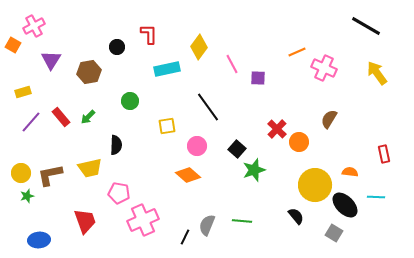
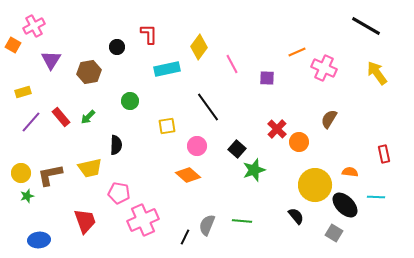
purple square at (258, 78): moved 9 px right
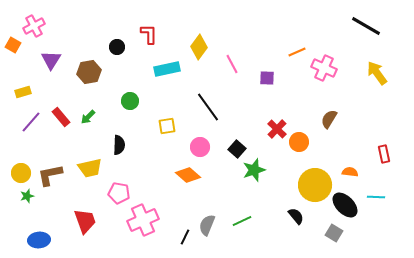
black semicircle at (116, 145): moved 3 px right
pink circle at (197, 146): moved 3 px right, 1 px down
green line at (242, 221): rotated 30 degrees counterclockwise
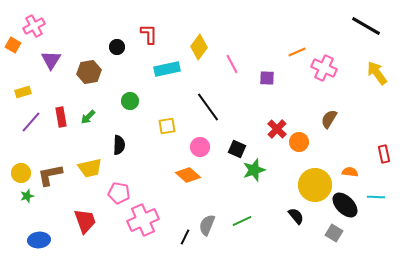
red rectangle at (61, 117): rotated 30 degrees clockwise
black square at (237, 149): rotated 18 degrees counterclockwise
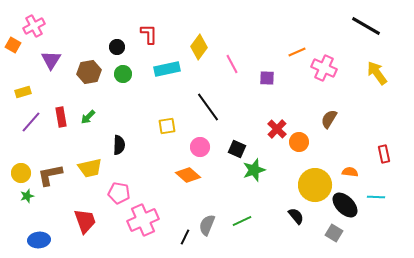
green circle at (130, 101): moved 7 px left, 27 px up
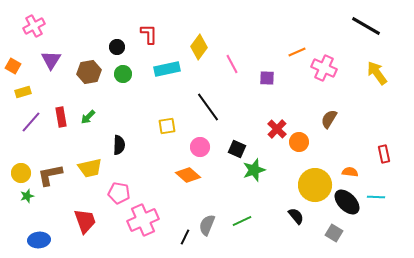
orange square at (13, 45): moved 21 px down
black ellipse at (345, 205): moved 2 px right, 3 px up
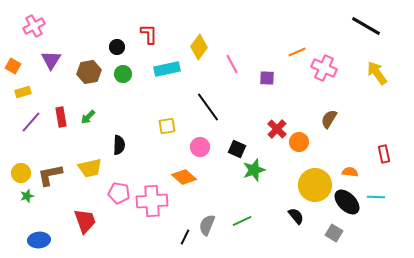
orange diamond at (188, 175): moved 4 px left, 2 px down
pink cross at (143, 220): moved 9 px right, 19 px up; rotated 20 degrees clockwise
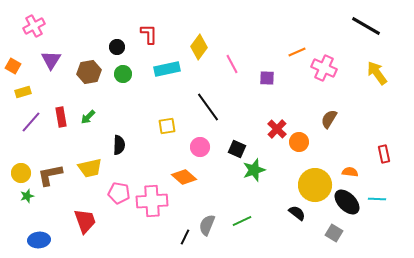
cyan line at (376, 197): moved 1 px right, 2 px down
black semicircle at (296, 216): moved 1 px right, 3 px up; rotated 12 degrees counterclockwise
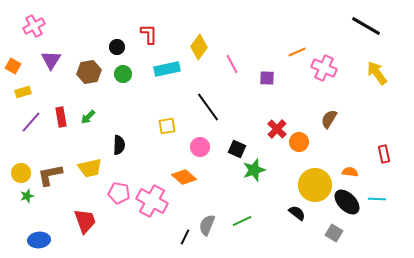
pink cross at (152, 201): rotated 32 degrees clockwise
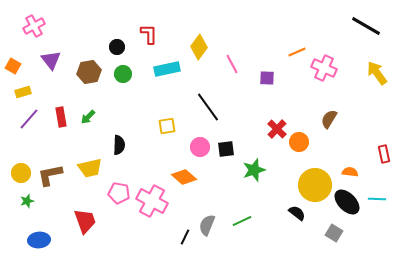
purple triangle at (51, 60): rotated 10 degrees counterclockwise
purple line at (31, 122): moved 2 px left, 3 px up
black square at (237, 149): moved 11 px left; rotated 30 degrees counterclockwise
green star at (27, 196): moved 5 px down
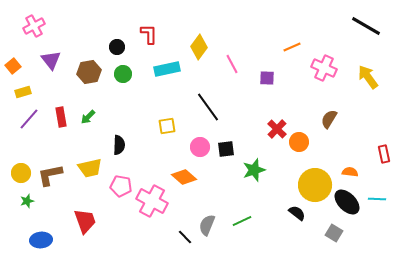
orange line at (297, 52): moved 5 px left, 5 px up
orange square at (13, 66): rotated 21 degrees clockwise
yellow arrow at (377, 73): moved 9 px left, 4 px down
pink pentagon at (119, 193): moved 2 px right, 7 px up
black line at (185, 237): rotated 70 degrees counterclockwise
blue ellipse at (39, 240): moved 2 px right
